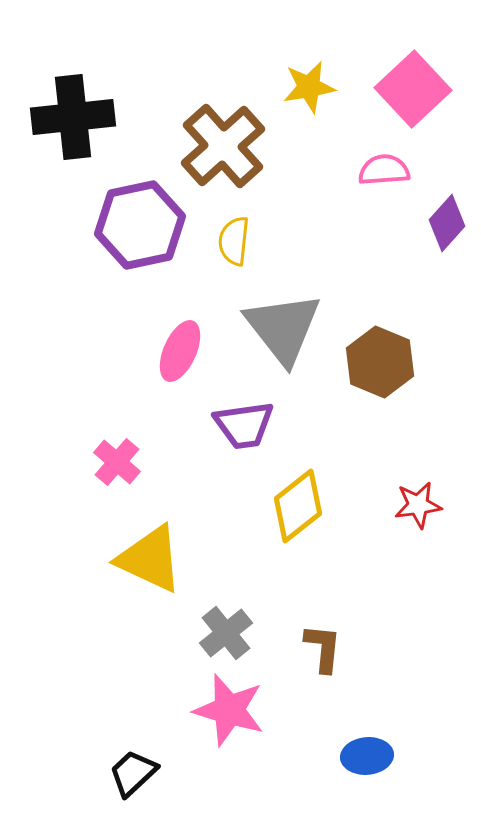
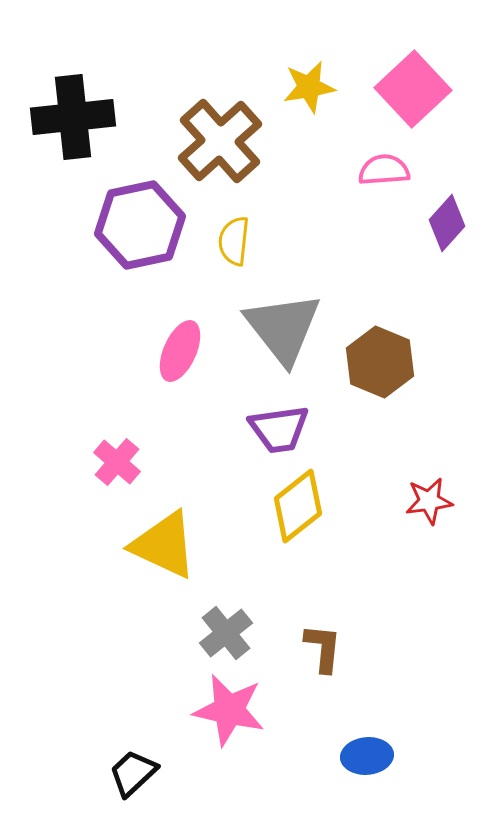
brown cross: moved 3 px left, 5 px up
purple trapezoid: moved 35 px right, 4 px down
red star: moved 11 px right, 4 px up
yellow triangle: moved 14 px right, 14 px up
pink star: rotated 4 degrees counterclockwise
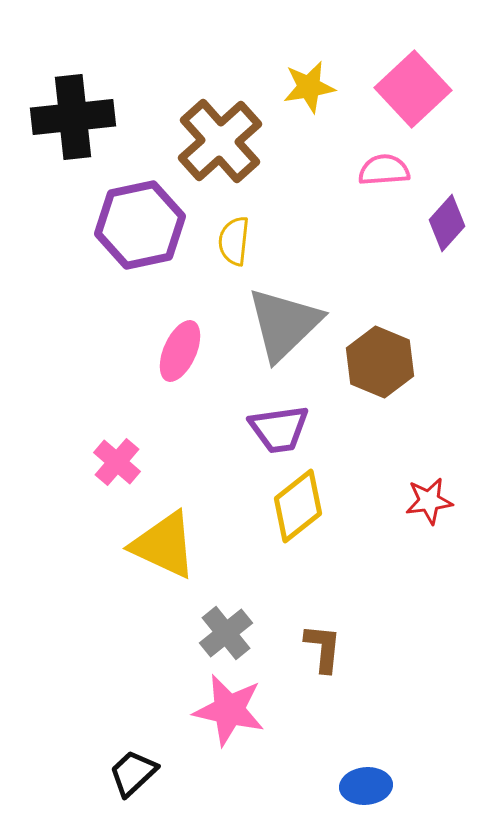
gray triangle: moved 1 px right, 4 px up; rotated 24 degrees clockwise
blue ellipse: moved 1 px left, 30 px down
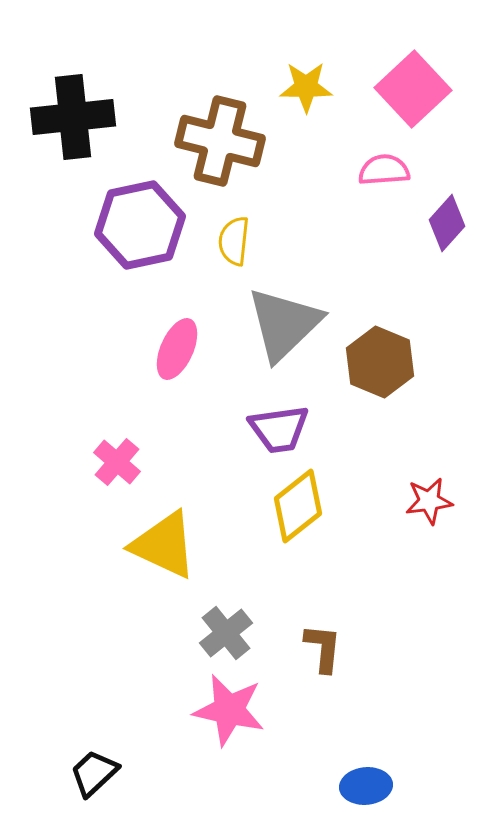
yellow star: moved 3 px left; rotated 10 degrees clockwise
brown cross: rotated 34 degrees counterclockwise
pink ellipse: moved 3 px left, 2 px up
black trapezoid: moved 39 px left
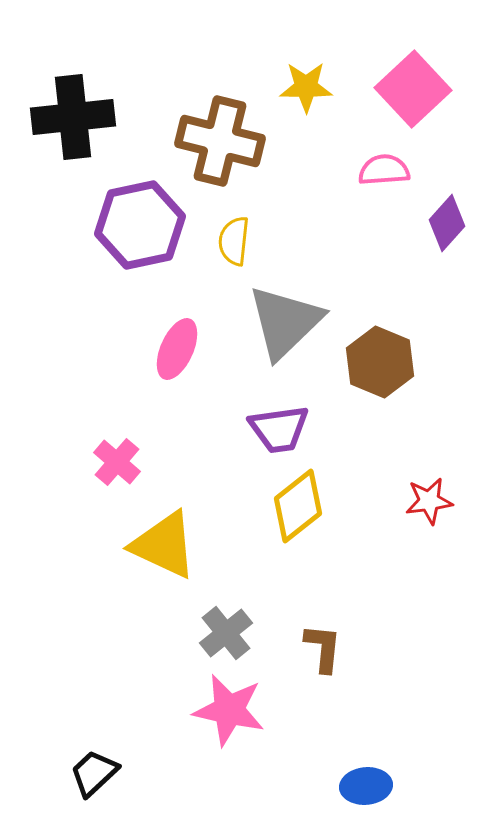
gray triangle: moved 1 px right, 2 px up
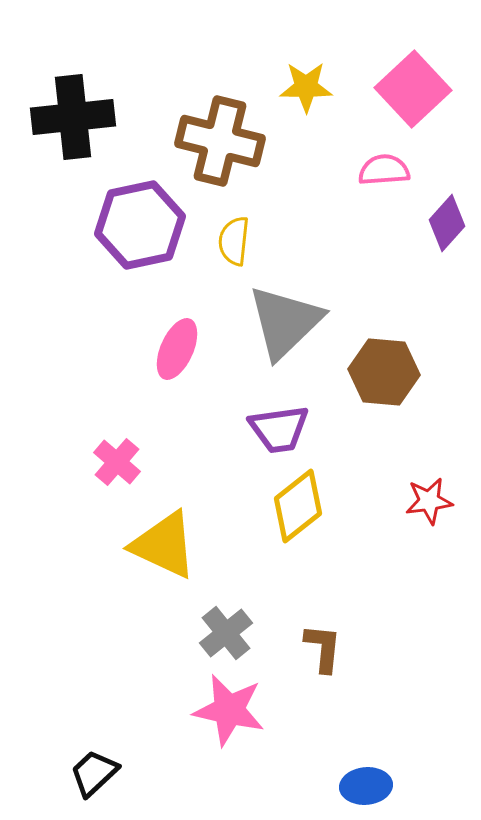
brown hexagon: moved 4 px right, 10 px down; rotated 18 degrees counterclockwise
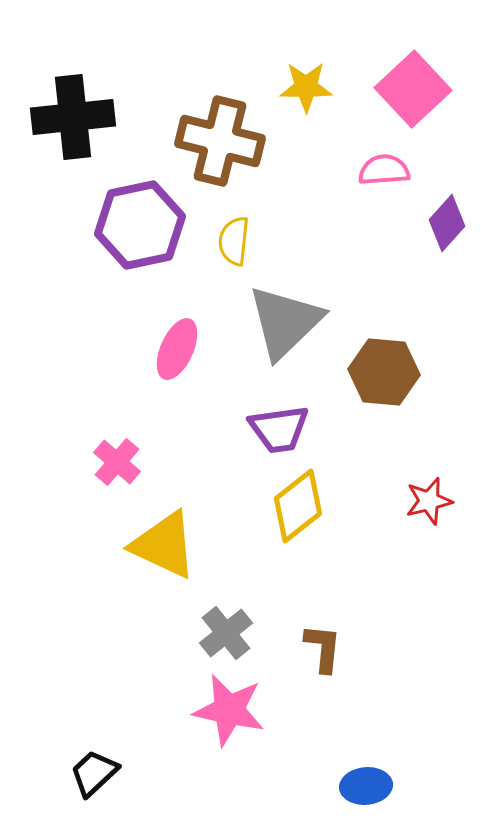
red star: rotated 6 degrees counterclockwise
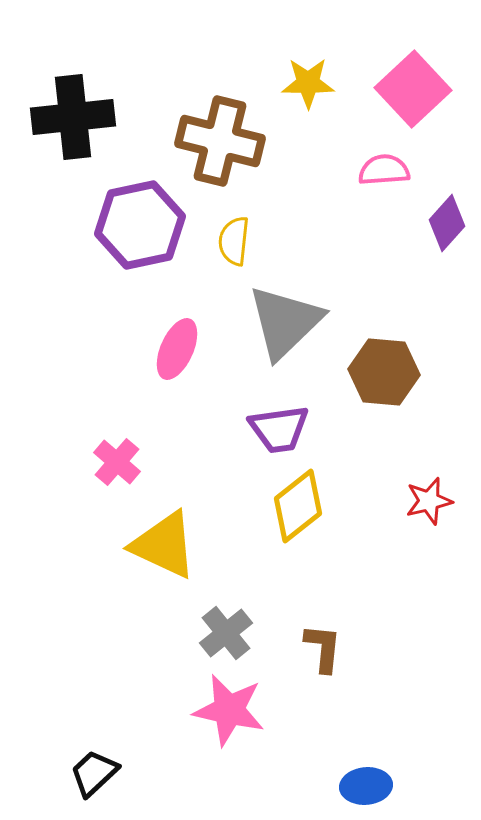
yellow star: moved 2 px right, 4 px up
